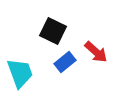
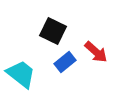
cyan trapezoid: moved 1 px right, 1 px down; rotated 32 degrees counterclockwise
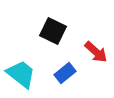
blue rectangle: moved 11 px down
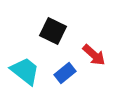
red arrow: moved 2 px left, 3 px down
cyan trapezoid: moved 4 px right, 3 px up
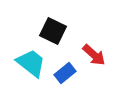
cyan trapezoid: moved 6 px right, 8 px up
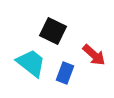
blue rectangle: rotated 30 degrees counterclockwise
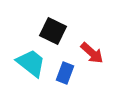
red arrow: moved 2 px left, 2 px up
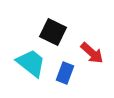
black square: moved 1 px down
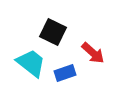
red arrow: moved 1 px right
blue rectangle: rotated 50 degrees clockwise
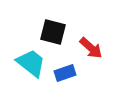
black square: rotated 12 degrees counterclockwise
red arrow: moved 2 px left, 5 px up
